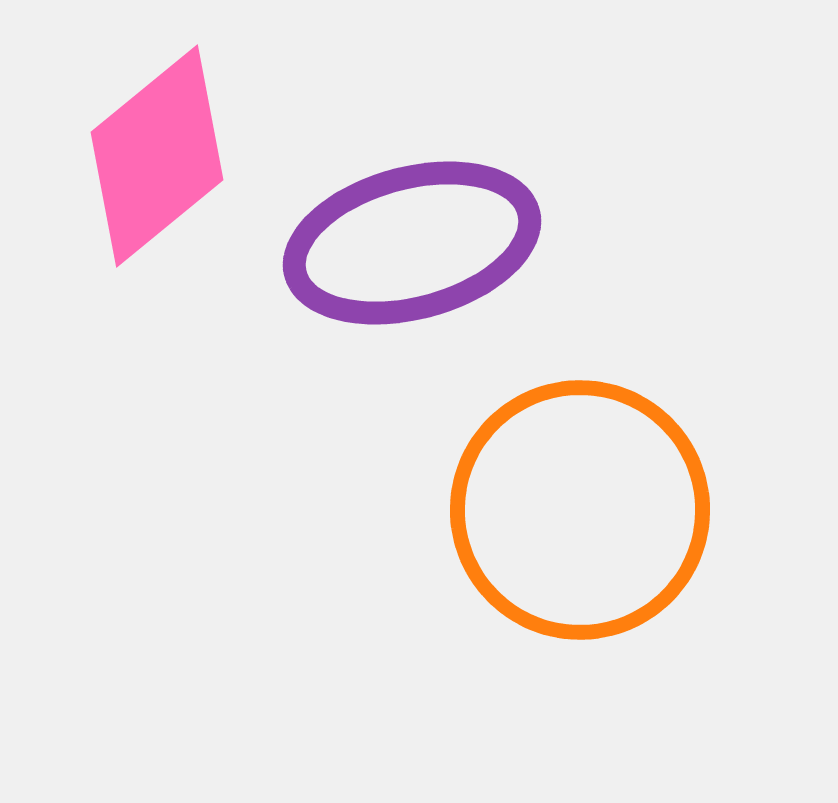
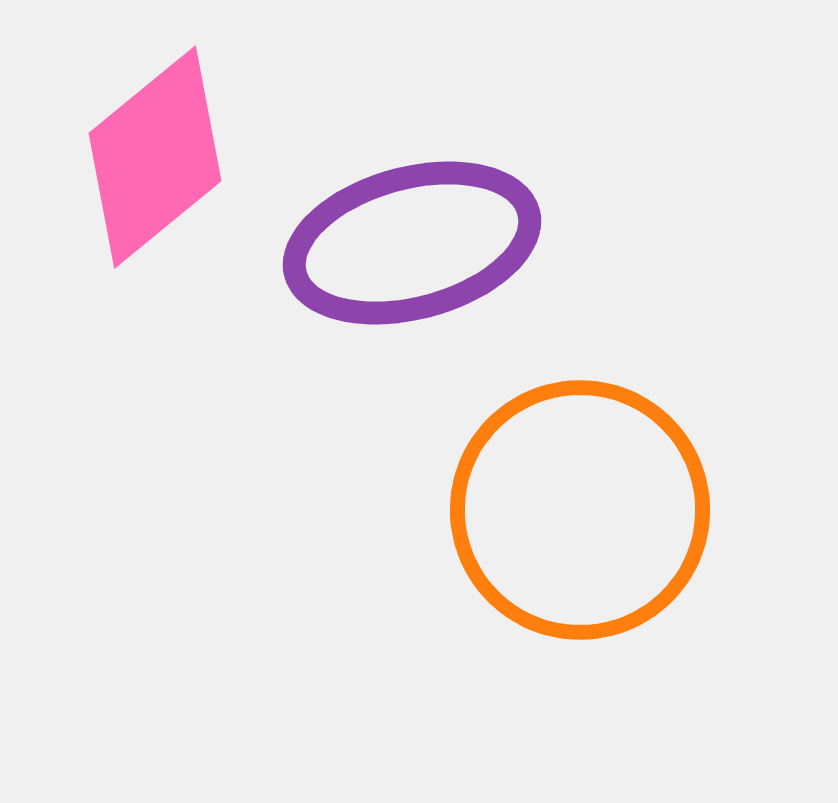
pink diamond: moved 2 px left, 1 px down
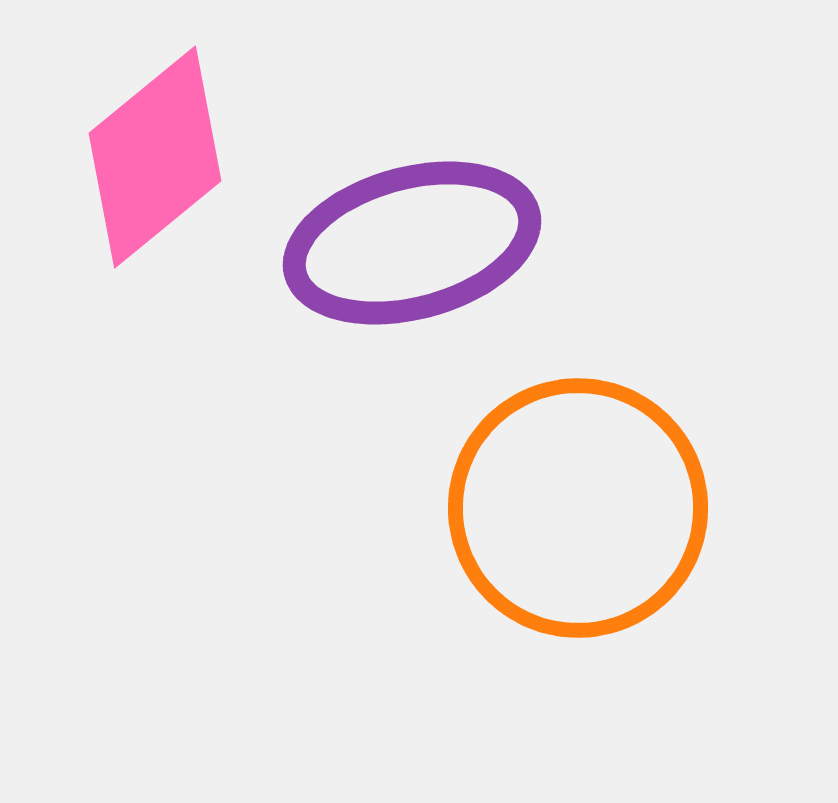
orange circle: moved 2 px left, 2 px up
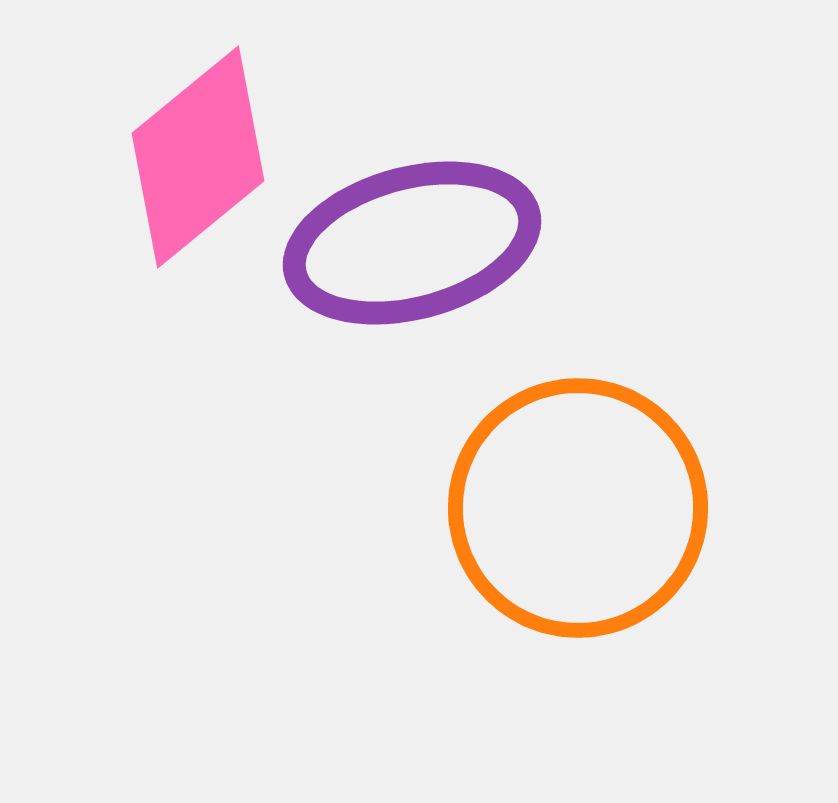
pink diamond: moved 43 px right
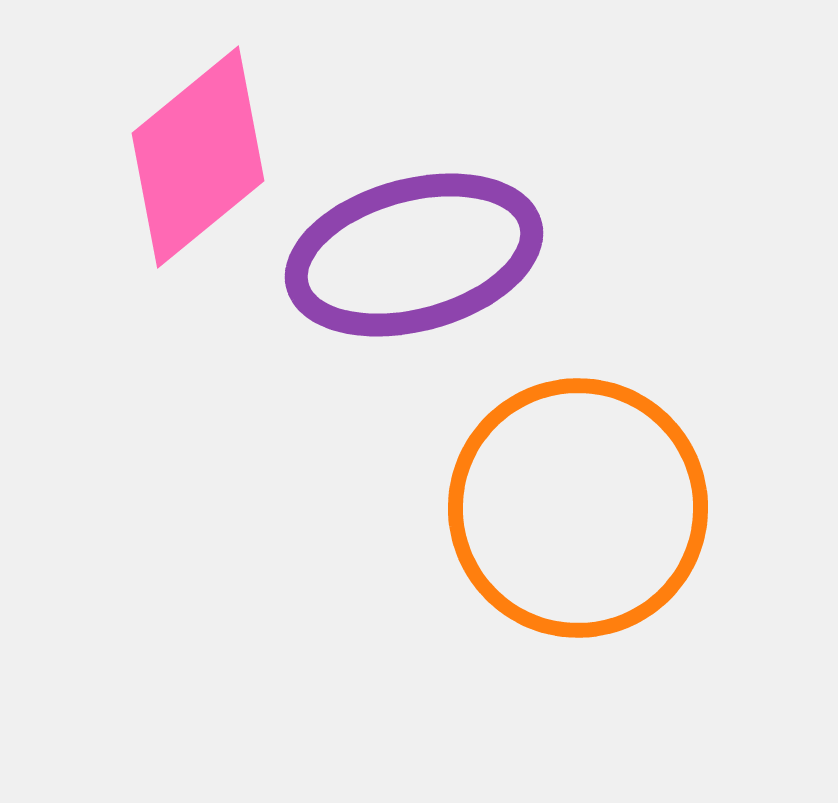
purple ellipse: moved 2 px right, 12 px down
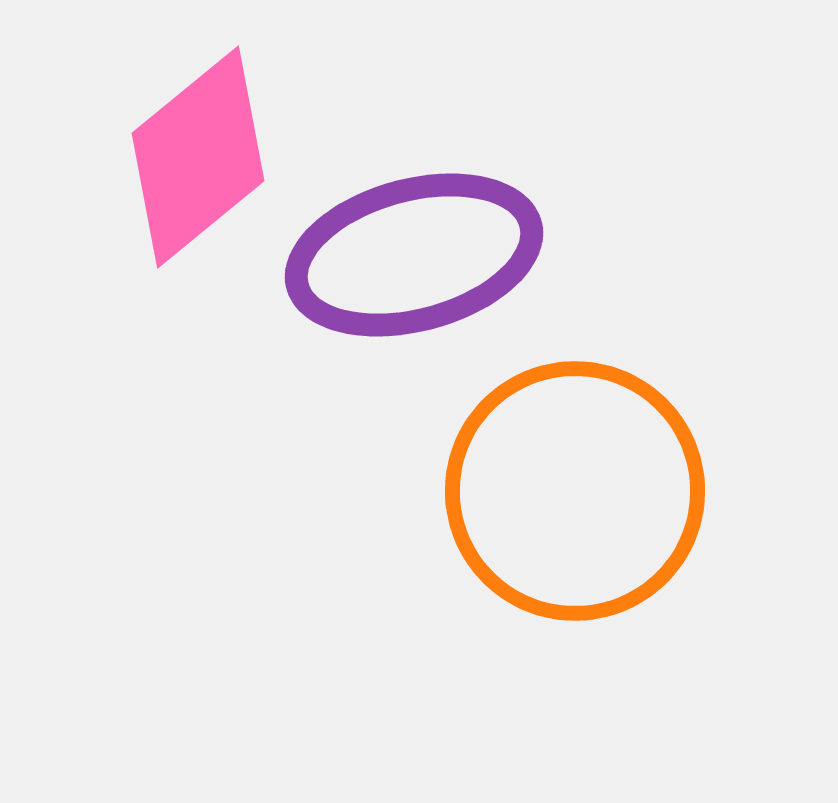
orange circle: moved 3 px left, 17 px up
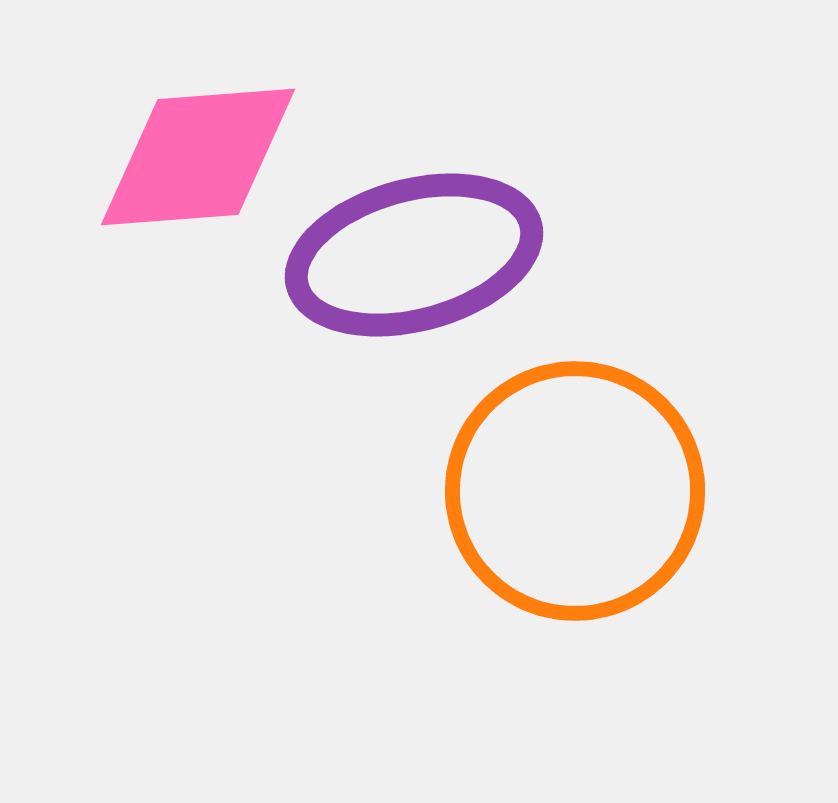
pink diamond: rotated 35 degrees clockwise
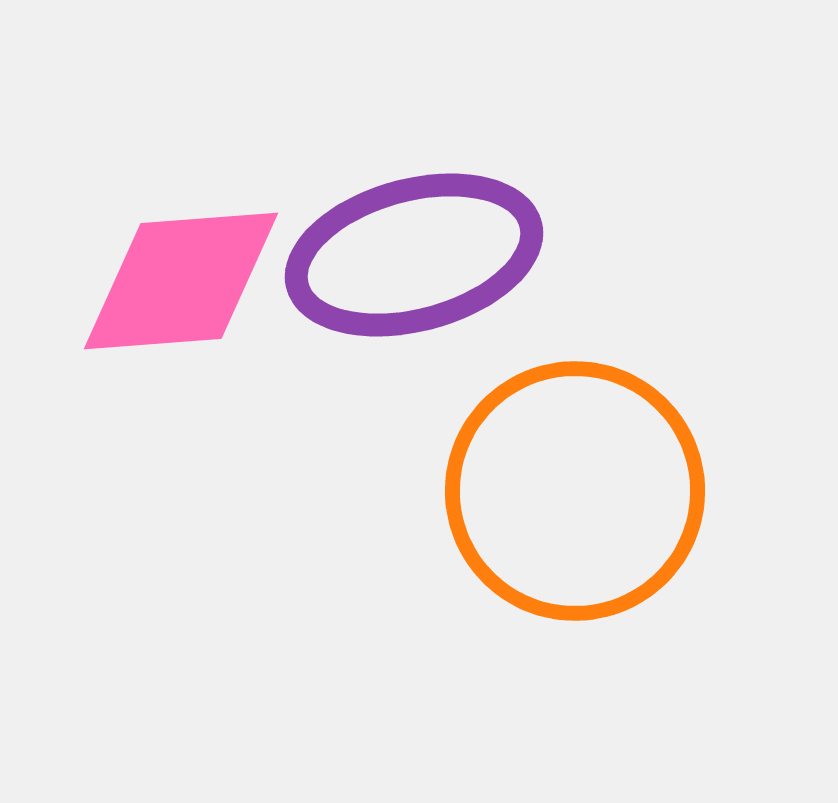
pink diamond: moved 17 px left, 124 px down
